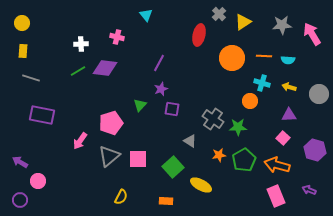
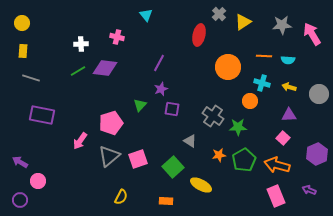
orange circle at (232, 58): moved 4 px left, 9 px down
gray cross at (213, 119): moved 3 px up
purple hexagon at (315, 150): moved 2 px right, 4 px down; rotated 20 degrees clockwise
pink square at (138, 159): rotated 18 degrees counterclockwise
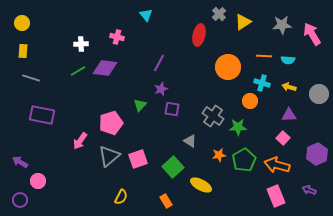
orange rectangle at (166, 201): rotated 56 degrees clockwise
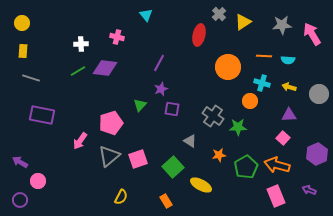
green pentagon at (244, 160): moved 2 px right, 7 px down
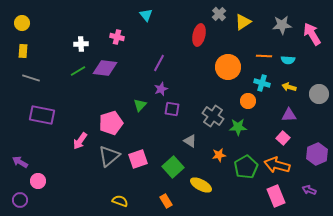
orange circle at (250, 101): moved 2 px left
yellow semicircle at (121, 197): moved 1 px left, 4 px down; rotated 98 degrees counterclockwise
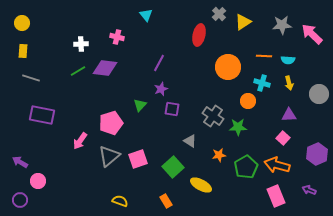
pink arrow at (312, 34): rotated 15 degrees counterclockwise
yellow arrow at (289, 87): moved 4 px up; rotated 120 degrees counterclockwise
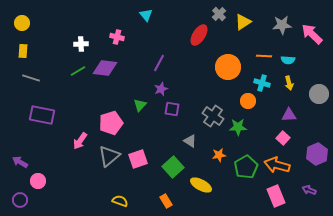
red ellipse at (199, 35): rotated 20 degrees clockwise
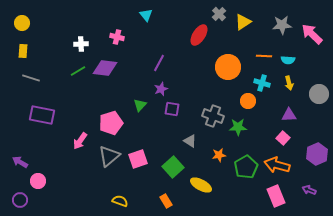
gray cross at (213, 116): rotated 15 degrees counterclockwise
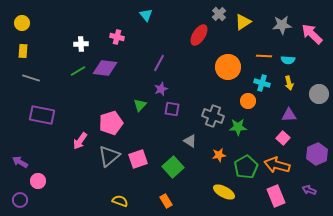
yellow ellipse at (201, 185): moved 23 px right, 7 px down
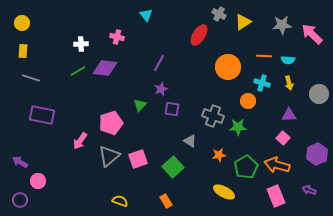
gray cross at (219, 14): rotated 16 degrees counterclockwise
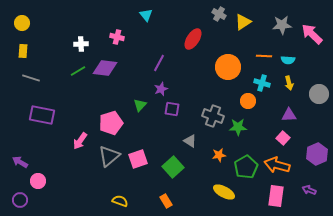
red ellipse at (199, 35): moved 6 px left, 4 px down
pink rectangle at (276, 196): rotated 30 degrees clockwise
